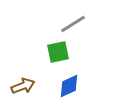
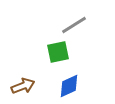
gray line: moved 1 px right, 1 px down
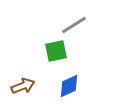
green square: moved 2 px left, 1 px up
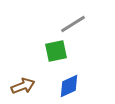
gray line: moved 1 px left, 1 px up
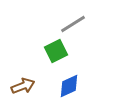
green square: rotated 15 degrees counterclockwise
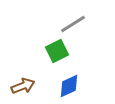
green square: moved 1 px right
